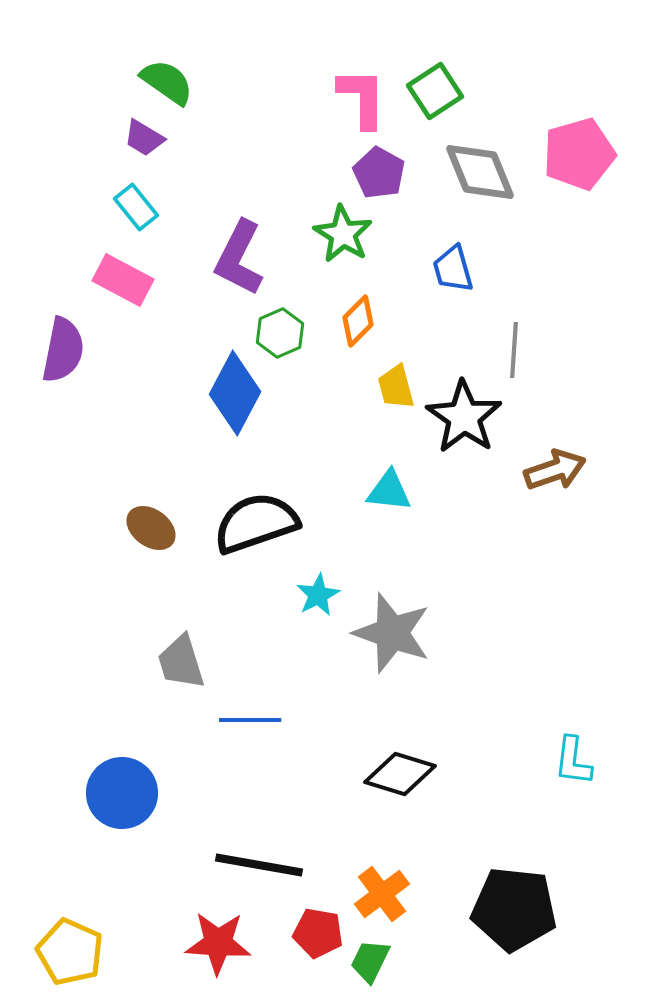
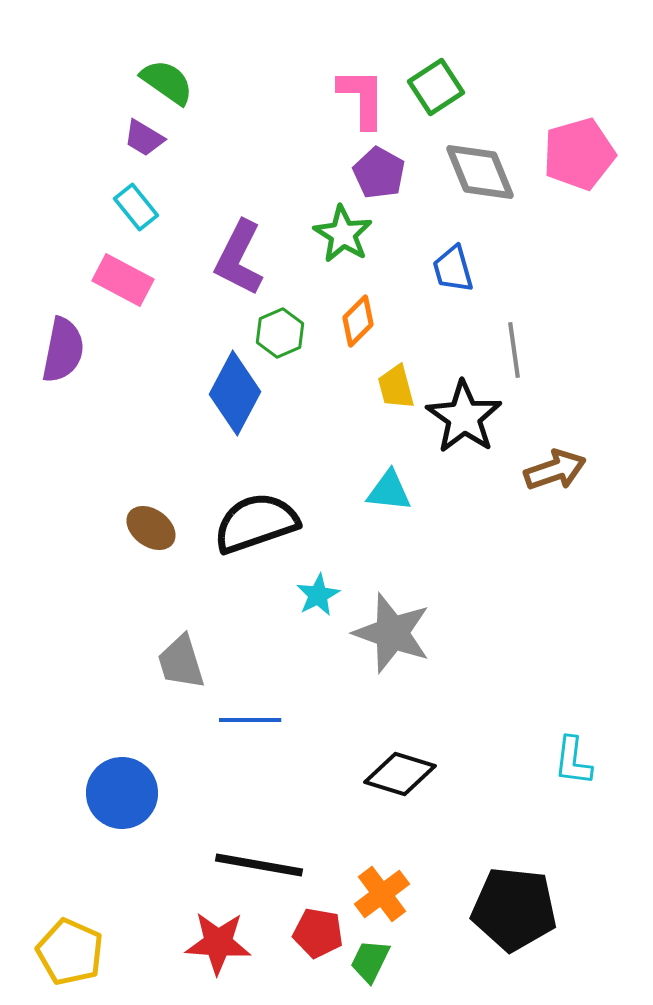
green square: moved 1 px right, 4 px up
gray line: rotated 12 degrees counterclockwise
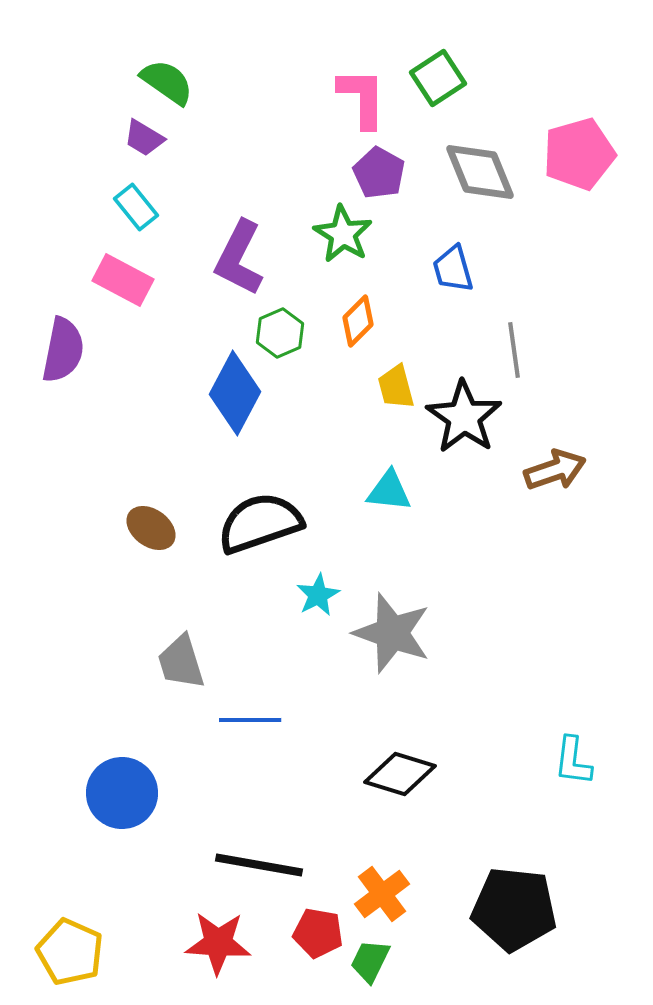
green square: moved 2 px right, 9 px up
black semicircle: moved 4 px right
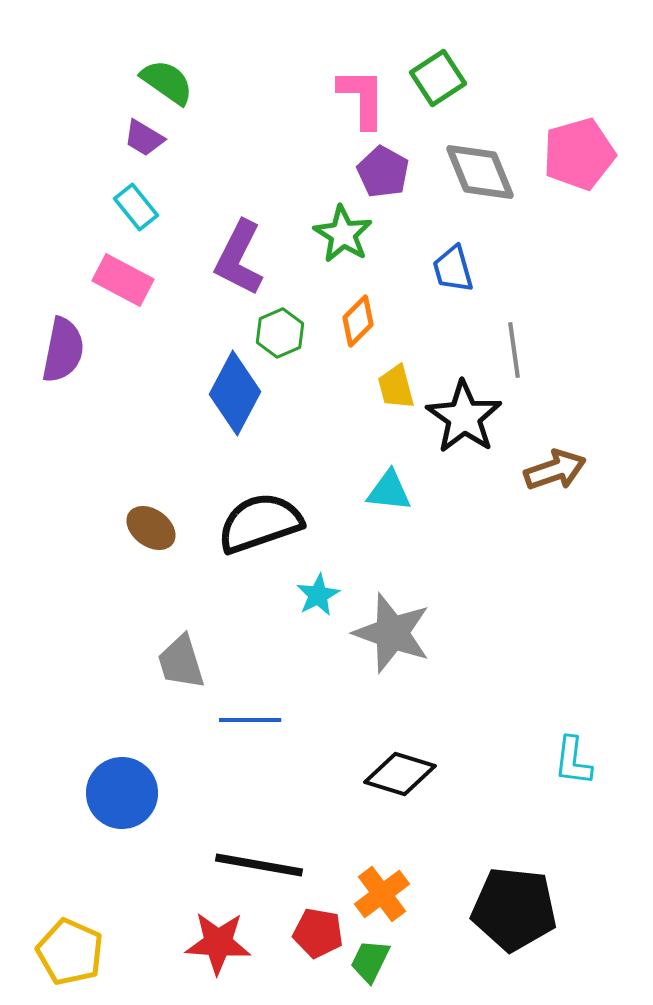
purple pentagon: moved 4 px right, 1 px up
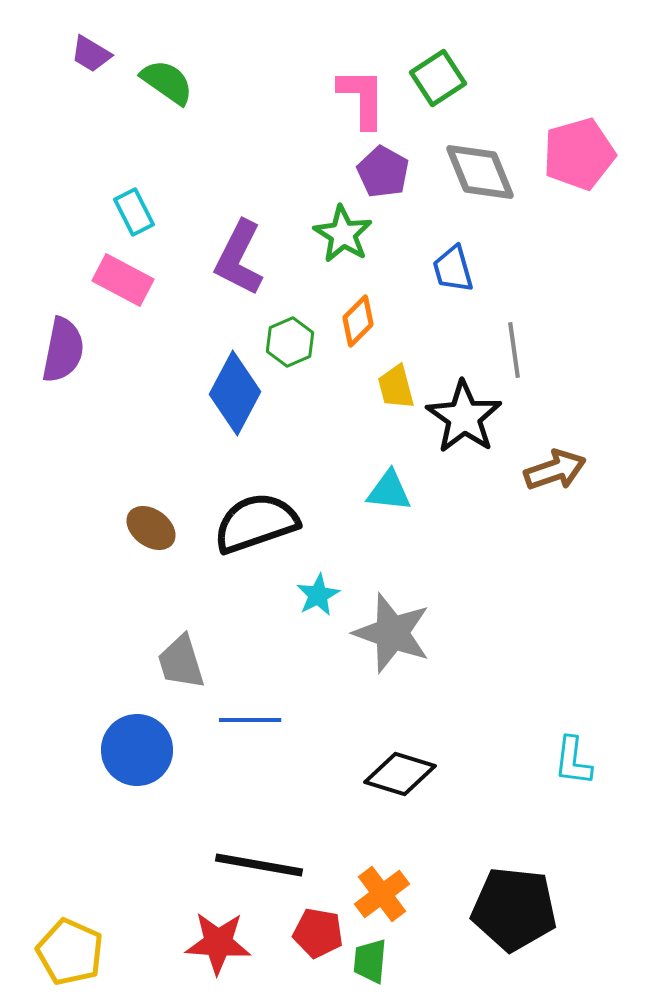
purple trapezoid: moved 53 px left, 84 px up
cyan rectangle: moved 2 px left, 5 px down; rotated 12 degrees clockwise
green hexagon: moved 10 px right, 9 px down
black semicircle: moved 4 px left
blue circle: moved 15 px right, 43 px up
green trapezoid: rotated 21 degrees counterclockwise
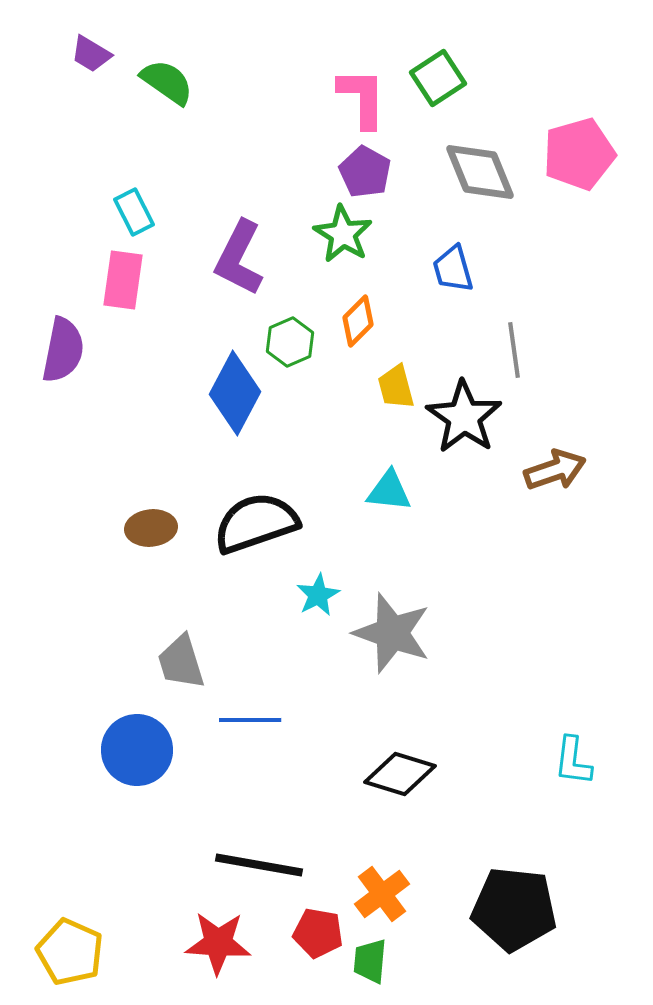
purple pentagon: moved 18 px left
pink rectangle: rotated 70 degrees clockwise
brown ellipse: rotated 42 degrees counterclockwise
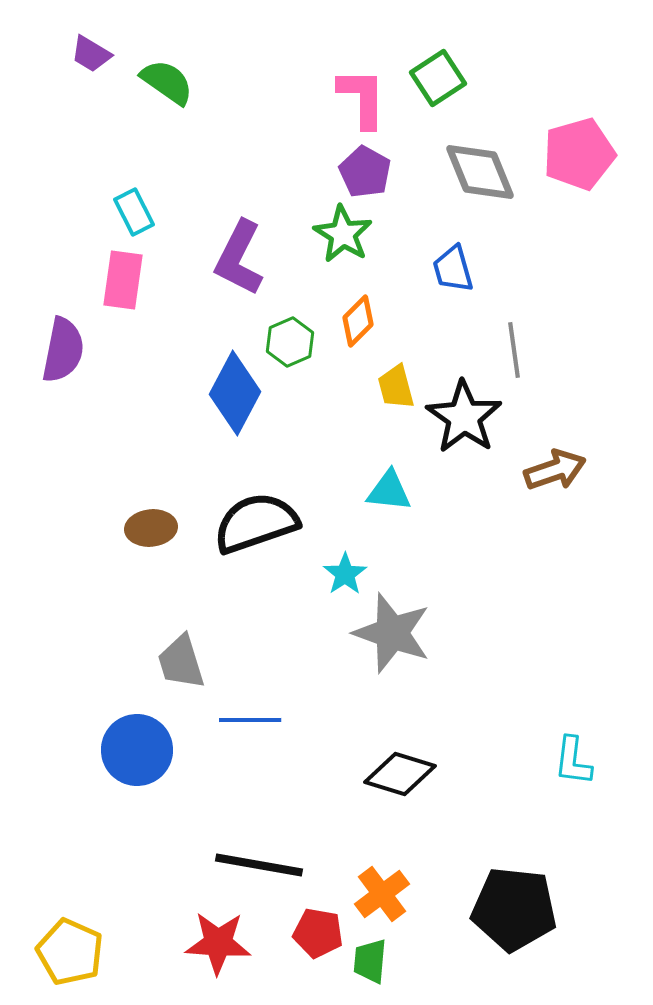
cyan star: moved 27 px right, 21 px up; rotated 6 degrees counterclockwise
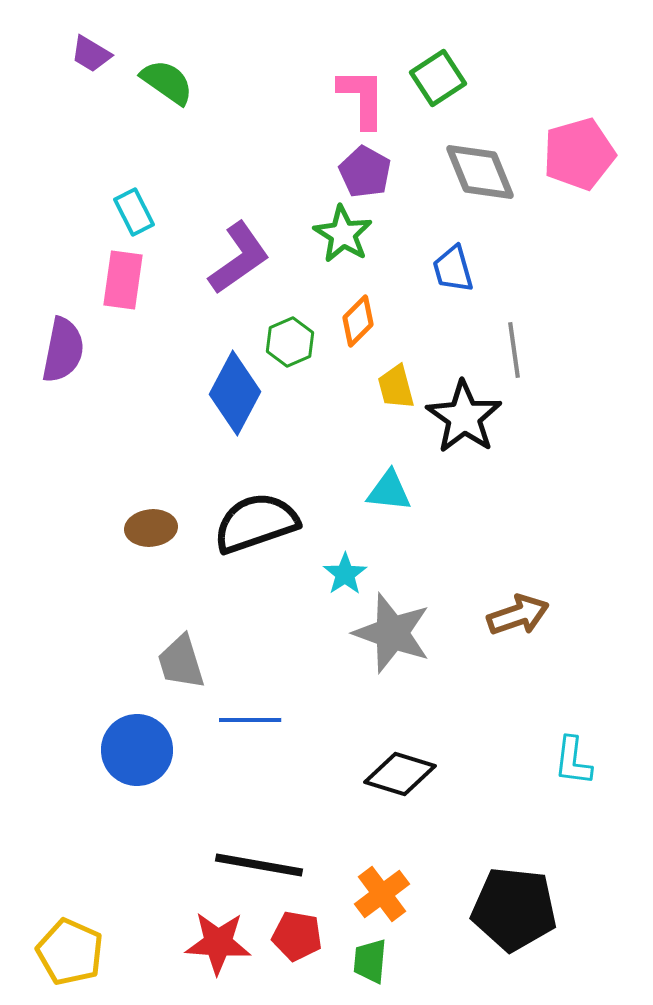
purple L-shape: rotated 152 degrees counterclockwise
brown arrow: moved 37 px left, 145 px down
red pentagon: moved 21 px left, 3 px down
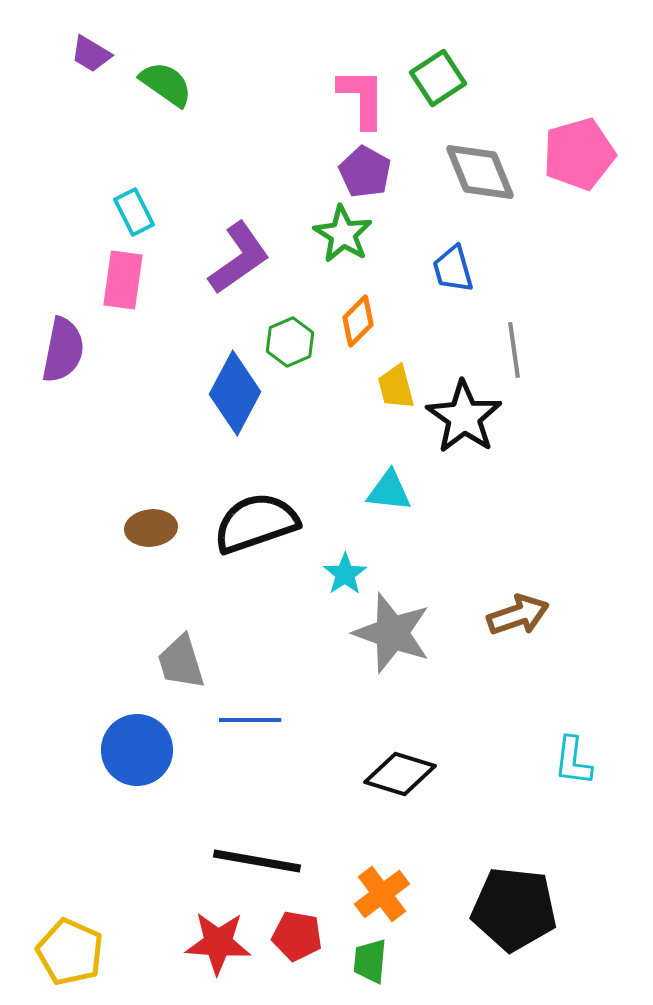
green semicircle: moved 1 px left, 2 px down
black line: moved 2 px left, 4 px up
